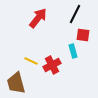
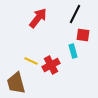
red cross: moved 1 px left
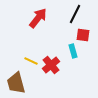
red cross: rotated 12 degrees counterclockwise
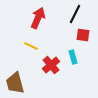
red arrow: rotated 15 degrees counterclockwise
cyan rectangle: moved 6 px down
yellow line: moved 15 px up
brown trapezoid: moved 1 px left
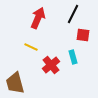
black line: moved 2 px left
yellow line: moved 1 px down
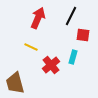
black line: moved 2 px left, 2 px down
cyan rectangle: rotated 32 degrees clockwise
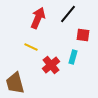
black line: moved 3 px left, 2 px up; rotated 12 degrees clockwise
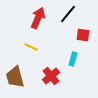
cyan rectangle: moved 2 px down
red cross: moved 11 px down
brown trapezoid: moved 6 px up
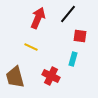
red square: moved 3 px left, 1 px down
red cross: rotated 24 degrees counterclockwise
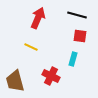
black line: moved 9 px right, 1 px down; rotated 66 degrees clockwise
brown trapezoid: moved 4 px down
